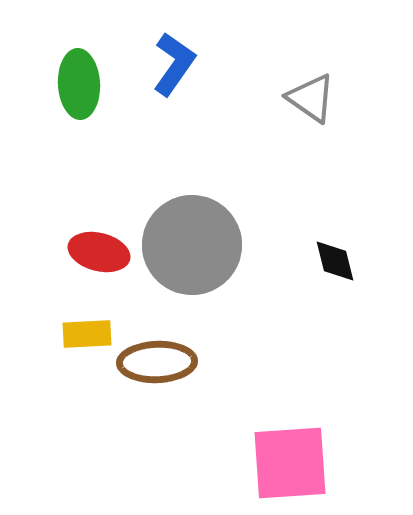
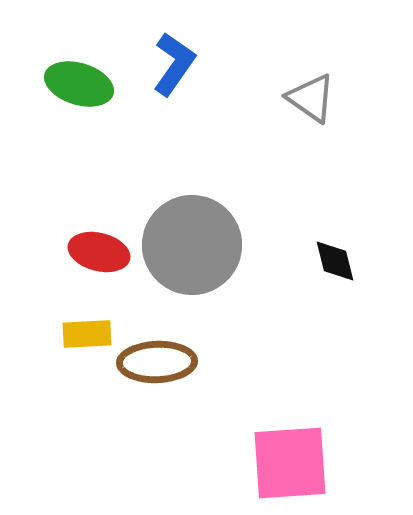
green ellipse: rotated 70 degrees counterclockwise
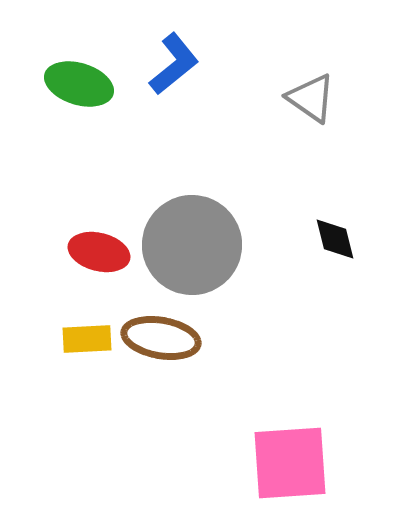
blue L-shape: rotated 16 degrees clockwise
black diamond: moved 22 px up
yellow rectangle: moved 5 px down
brown ellipse: moved 4 px right, 24 px up; rotated 12 degrees clockwise
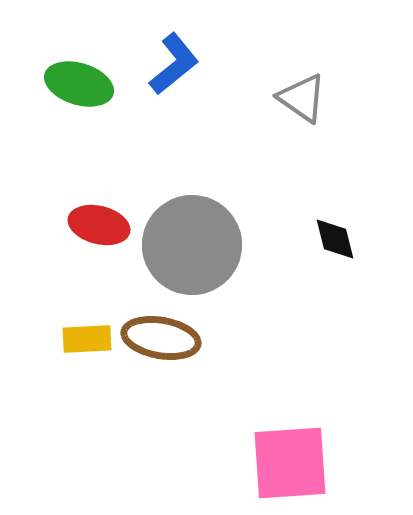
gray triangle: moved 9 px left
red ellipse: moved 27 px up
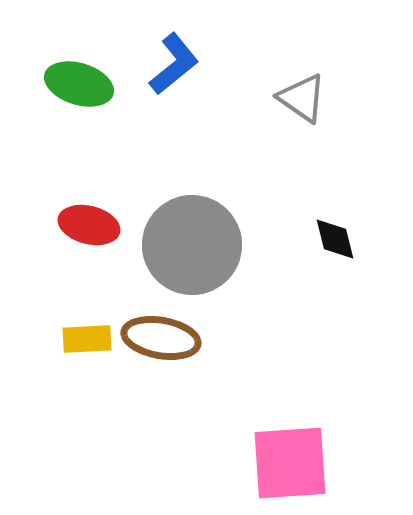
red ellipse: moved 10 px left
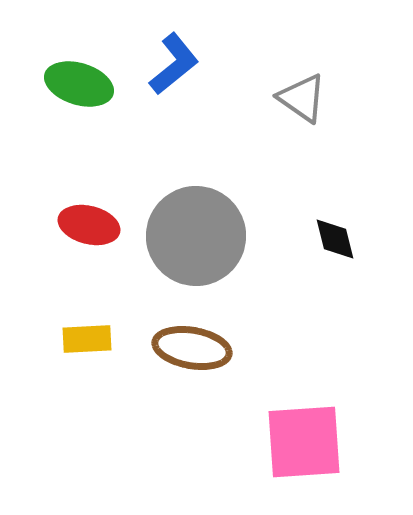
gray circle: moved 4 px right, 9 px up
brown ellipse: moved 31 px right, 10 px down
pink square: moved 14 px right, 21 px up
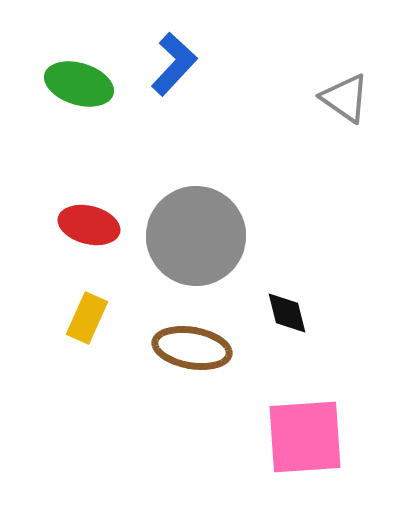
blue L-shape: rotated 8 degrees counterclockwise
gray triangle: moved 43 px right
black diamond: moved 48 px left, 74 px down
yellow rectangle: moved 21 px up; rotated 63 degrees counterclockwise
pink square: moved 1 px right, 5 px up
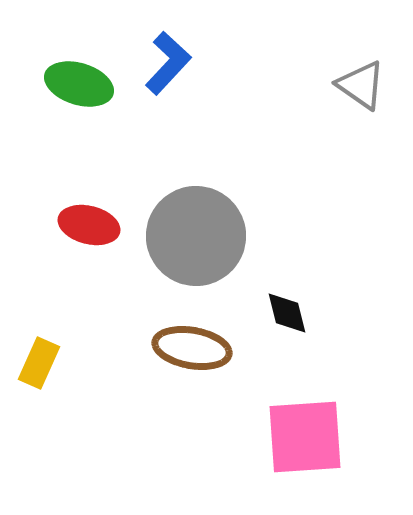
blue L-shape: moved 6 px left, 1 px up
gray triangle: moved 16 px right, 13 px up
yellow rectangle: moved 48 px left, 45 px down
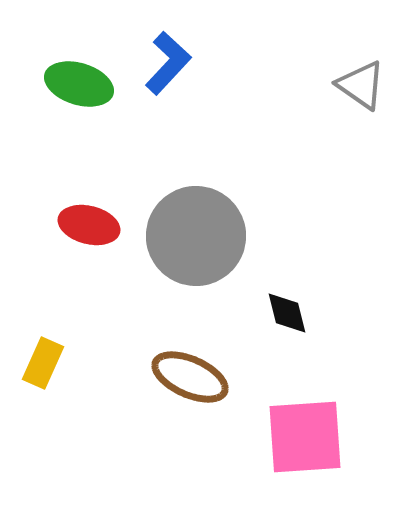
brown ellipse: moved 2 px left, 29 px down; rotated 14 degrees clockwise
yellow rectangle: moved 4 px right
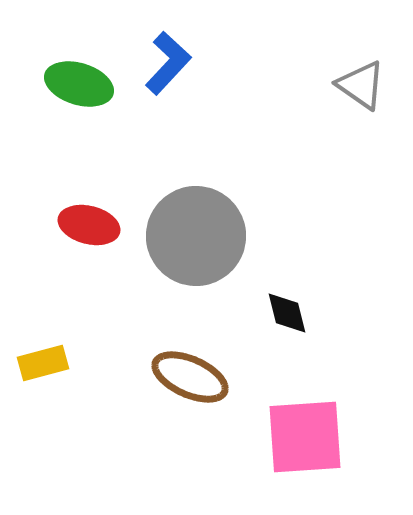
yellow rectangle: rotated 51 degrees clockwise
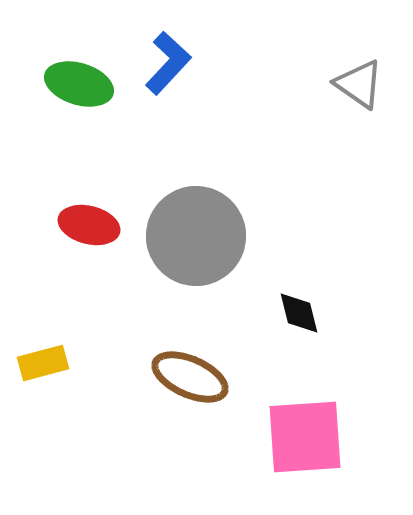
gray triangle: moved 2 px left, 1 px up
black diamond: moved 12 px right
